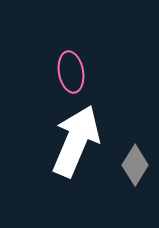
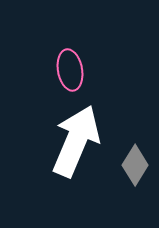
pink ellipse: moved 1 px left, 2 px up
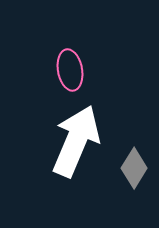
gray diamond: moved 1 px left, 3 px down
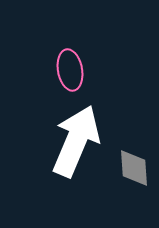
gray diamond: rotated 36 degrees counterclockwise
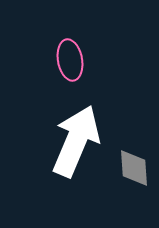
pink ellipse: moved 10 px up
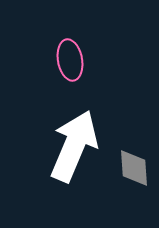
white arrow: moved 2 px left, 5 px down
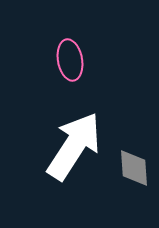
white arrow: rotated 10 degrees clockwise
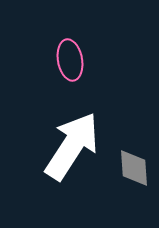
white arrow: moved 2 px left
